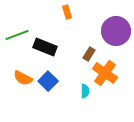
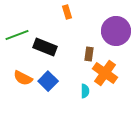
brown rectangle: rotated 24 degrees counterclockwise
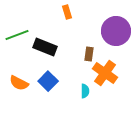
orange semicircle: moved 4 px left, 5 px down
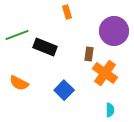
purple circle: moved 2 px left
blue square: moved 16 px right, 9 px down
cyan semicircle: moved 25 px right, 19 px down
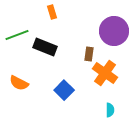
orange rectangle: moved 15 px left
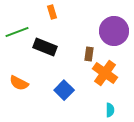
green line: moved 3 px up
